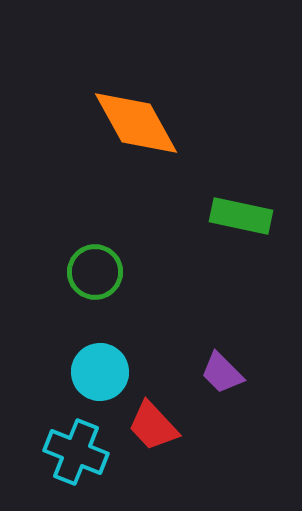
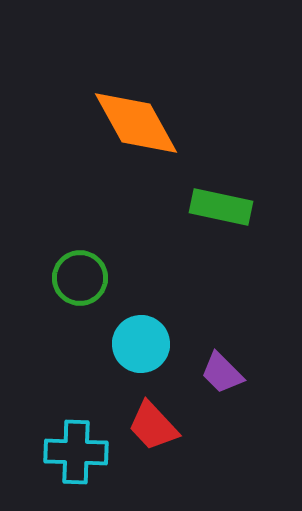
green rectangle: moved 20 px left, 9 px up
green circle: moved 15 px left, 6 px down
cyan circle: moved 41 px right, 28 px up
cyan cross: rotated 20 degrees counterclockwise
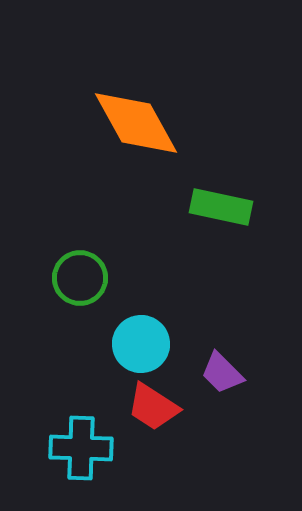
red trapezoid: moved 19 px up; rotated 14 degrees counterclockwise
cyan cross: moved 5 px right, 4 px up
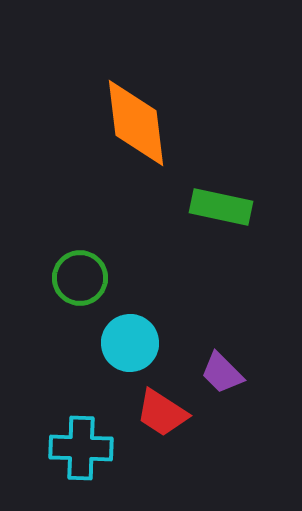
orange diamond: rotated 22 degrees clockwise
cyan circle: moved 11 px left, 1 px up
red trapezoid: moved 9 px right, 6 px down
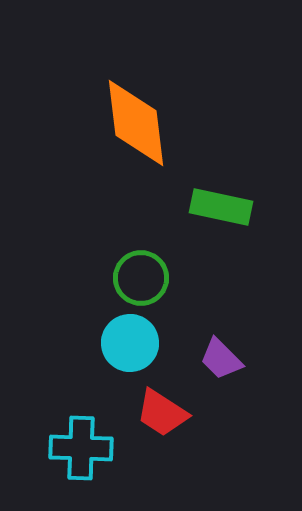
green circle: moved 61 px right
purple trapezoid: moved 1 px left, 14 px up
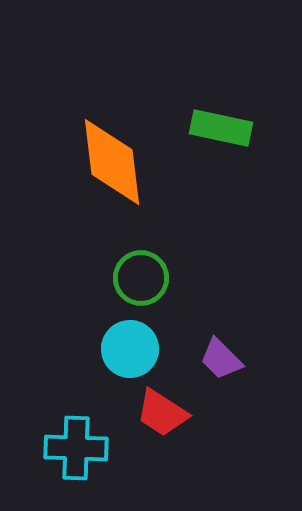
orange diamond: moved 24 px left, 39 px down
green rectangle: moved 79 px up
cyan circle: moved 6 px down
cyan cross: moved 5 px left
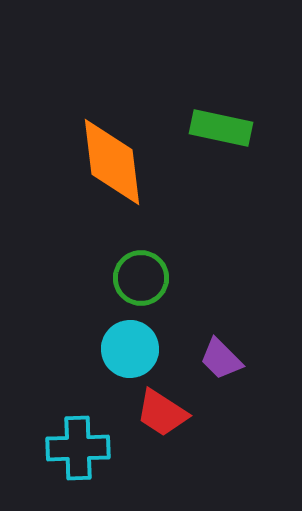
cyan cross: moved 2 px right; rotated 4 degrees counterclockwise
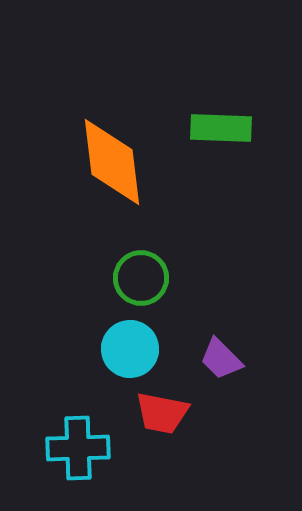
green rectangle: rotated 10 degrees counterclockwise
red trapezoid: rotated 22 degrees counterclockwise
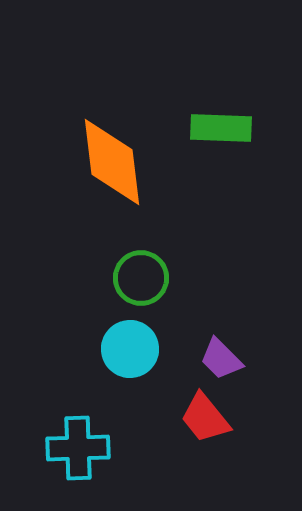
red trapezoid: moved 43 px right, 5 px down; rotated 40 degrees clockwise
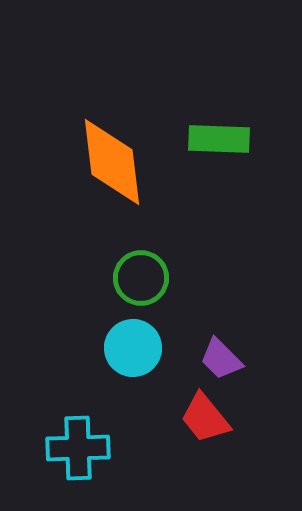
green rectangle: moved 2 px left, 11 px down
cyan circle: moved 3 px right, 1 px up
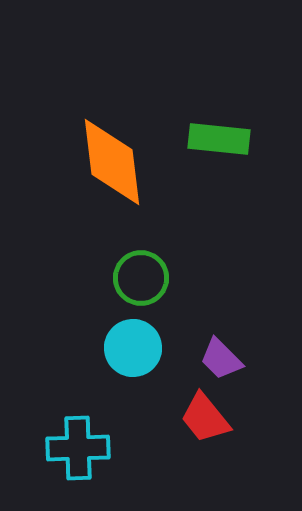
green rectangle: rotated 4 degrees clockwise
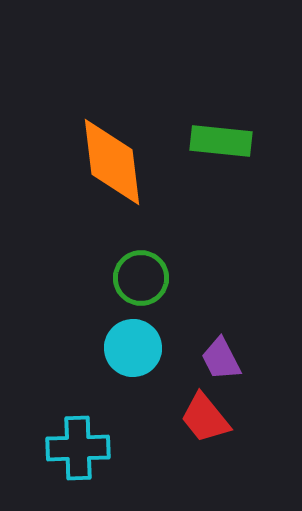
green rectangle: moved 2 px right, 2 px down
purple trapezoid: rotated 18 degrees clockwise
